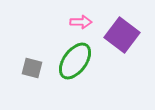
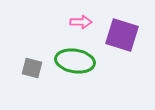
purple square: rotated 20 degrees counterclockwise
green ellipse: rotated 63 degrees clockwise
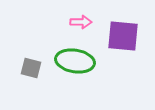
purple square: moved 1 px right, 1 px down; rotated 12 degrees counterclockwise
gray square: moved 1 px left
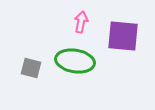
pink arrow: rotated 80 degrees counterclockwise
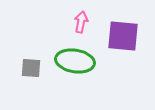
gray square: rotated 10 degrees counterclockwise
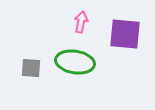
purple square: moved 2 px right, 2 px up
green ellipse: moved 1 px down
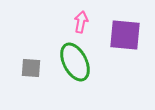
purple square: moved 1 px down
green ellipse: rotated 54 degrees clockwise
